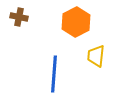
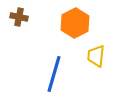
orange hexagon: moved 1 px left, 1 px down
blue line: rotated 12 degrees clockwise
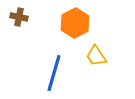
yellow trapezoid: rotated 40 degrees counterclockwise
blue line: moved 1 px up
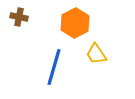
yellow trapezoid: moved 2 px up
blue line: moved 6 px up
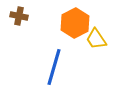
brown cross: moved 1 px up
yellow trapezoid: moved 15 px up
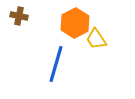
blue line: moved 2 px right, 3 px up
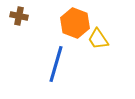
orange hexagon: rotated 12 degrees counterclockwise
yellow trapezoid: moved 2 px right
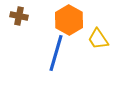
orange hexagon: moved 6 px left, 3 px up; rotated 8 degrees clockwise
blue line: moved 11 px up
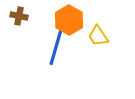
yellow trapezoid: moved 3 px up
blue line: moved 6 px up
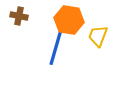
orange hexagon: rotated 20 degrees counterclockwise
yellow trapezoid: rotated 55 degrees clockwise
